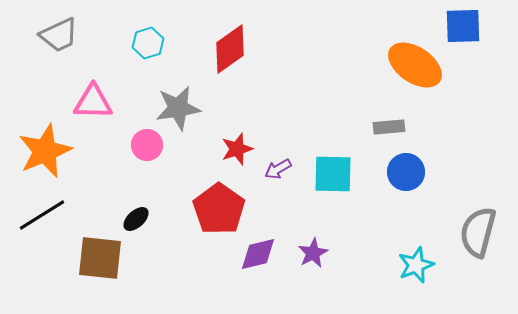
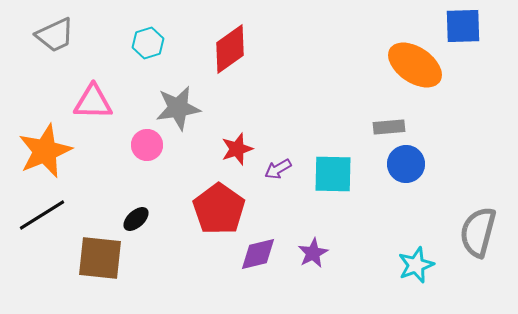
gray trapezoid: moved 4 px left
blue circle: moved 8 px up
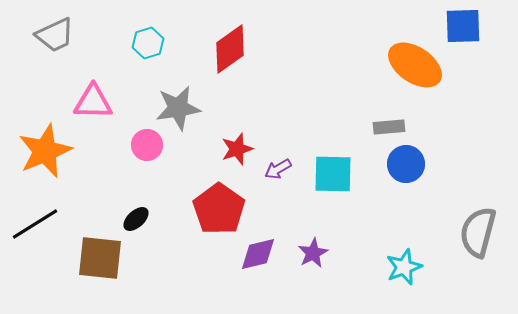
black line: moved 7 px left, 9 px down
cyan star: moved 12 px left, 2 px down
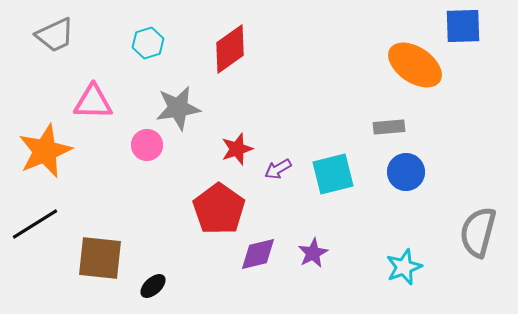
blue circle: moved 8 px down
cyan square: rotated 15 degrees counterclockwise
black ellipse: moved 17 px right, 67 px down
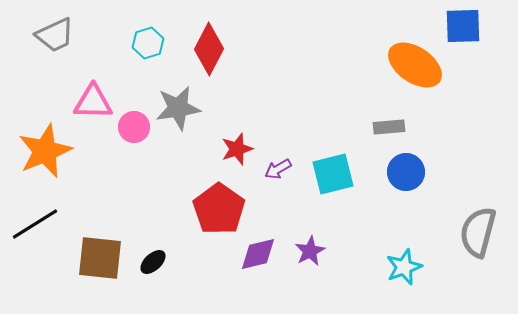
red diamond: moved 21 px left; rotated 27 degrees counterclockwise
pink circle: moved 13 px left, 18 px up
purple star: moved 3 px left, 2 px up
black ellipse: moved 24 px up
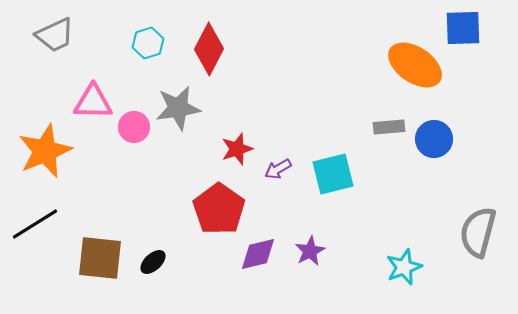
blue square: moved 2 px down
blue circle: moved 28 px right, 33 px up
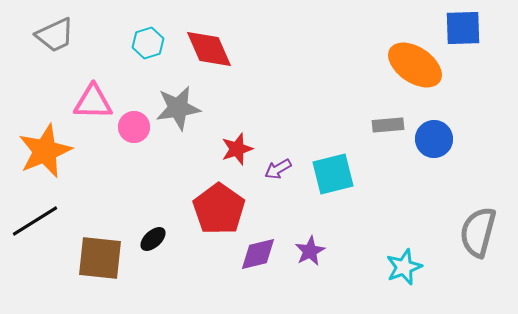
red diamond: rotated 51 degrees counterclockwise
gray rectangle: moved 1 px left, 2 px up
black line: moved 3 px up
black ellipse: moved 23 px up
